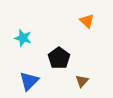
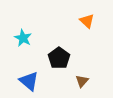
cyan star: rotated 12 degrees clockwise
blue triangle: rotated 35 degrees counterclockwise
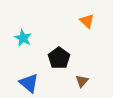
blue triangle: moved 2 px down
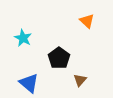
brown triangle: moved 2 px left, 1 px up
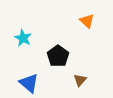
black pentagon: moved 1 px left, 2 px up
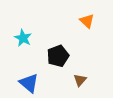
black pentagon: rotated 15 degrees clockwise
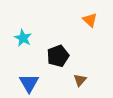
orange triangle: moved 3 px right, 1 px up
blue triangle: rotated 20 degrees clockwise
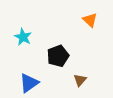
cyan star: moved 1 px up
blue triangle: rotated 25 degrees clockwise
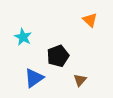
blue triangle: moved 5 px right, 5 px up
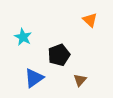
black pentagon: moved 1 px right, 1 px up
